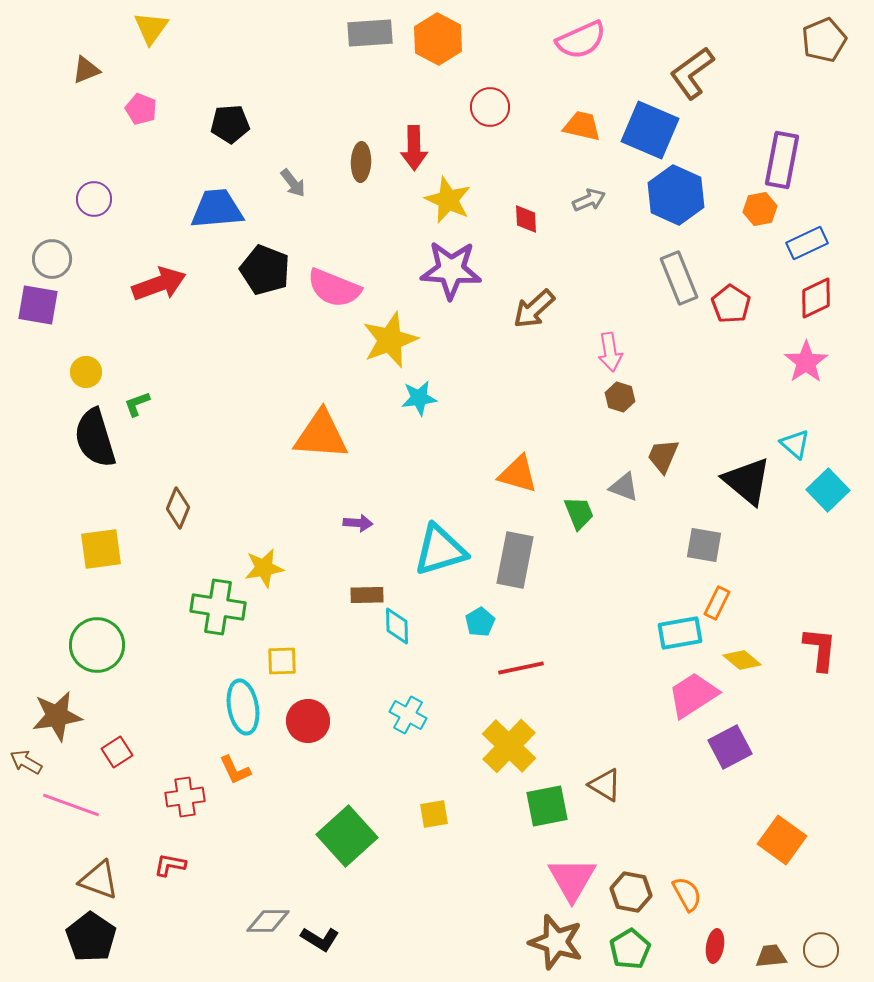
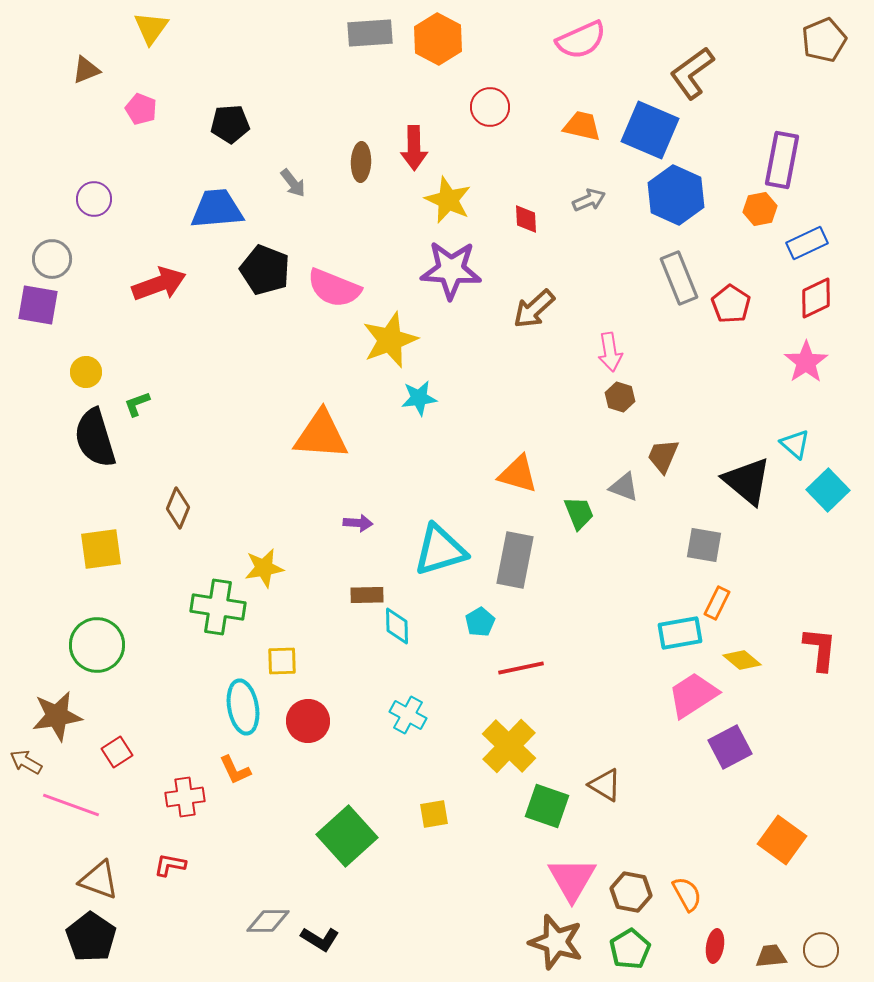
green square at (547, 806): rotated 30 degrees clockwise
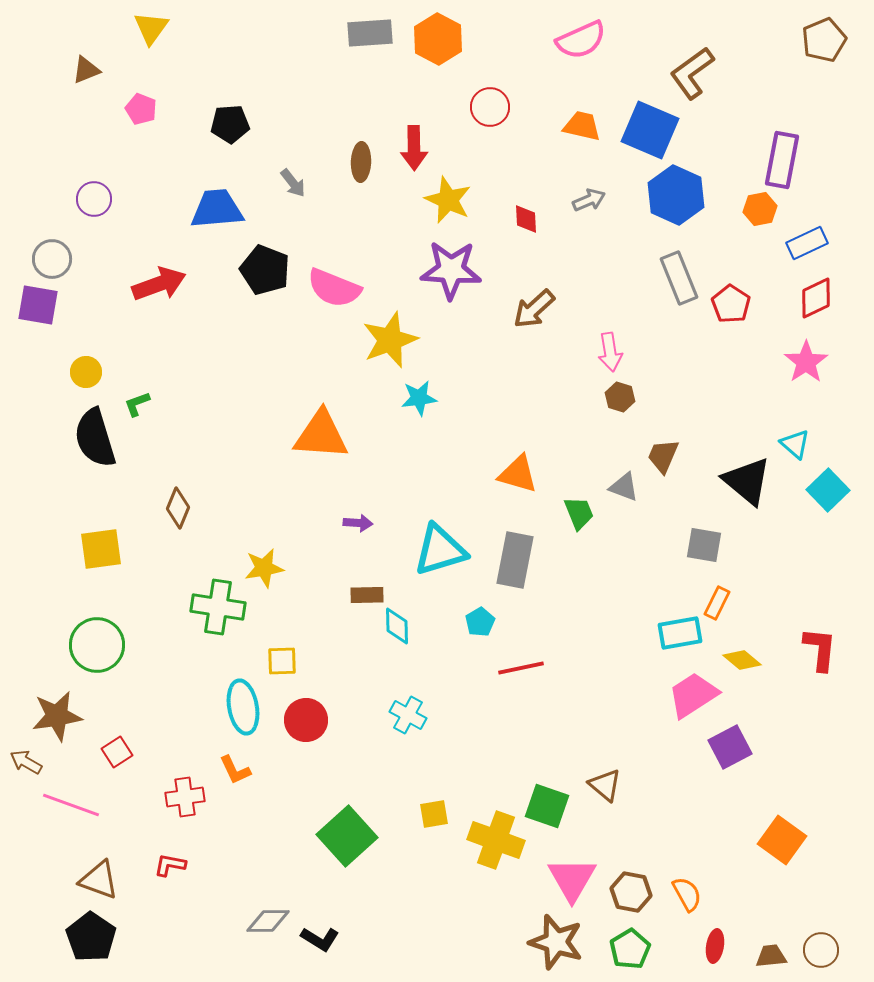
red circle at (308, 721): moved 2 px left, 1 px up
yellow cross at (509, 746): moved 13 px left, 94 px down; rotated 24 degrees counterclockwise
brown triangle at (605, 785): rotated 9 degrees clockwise
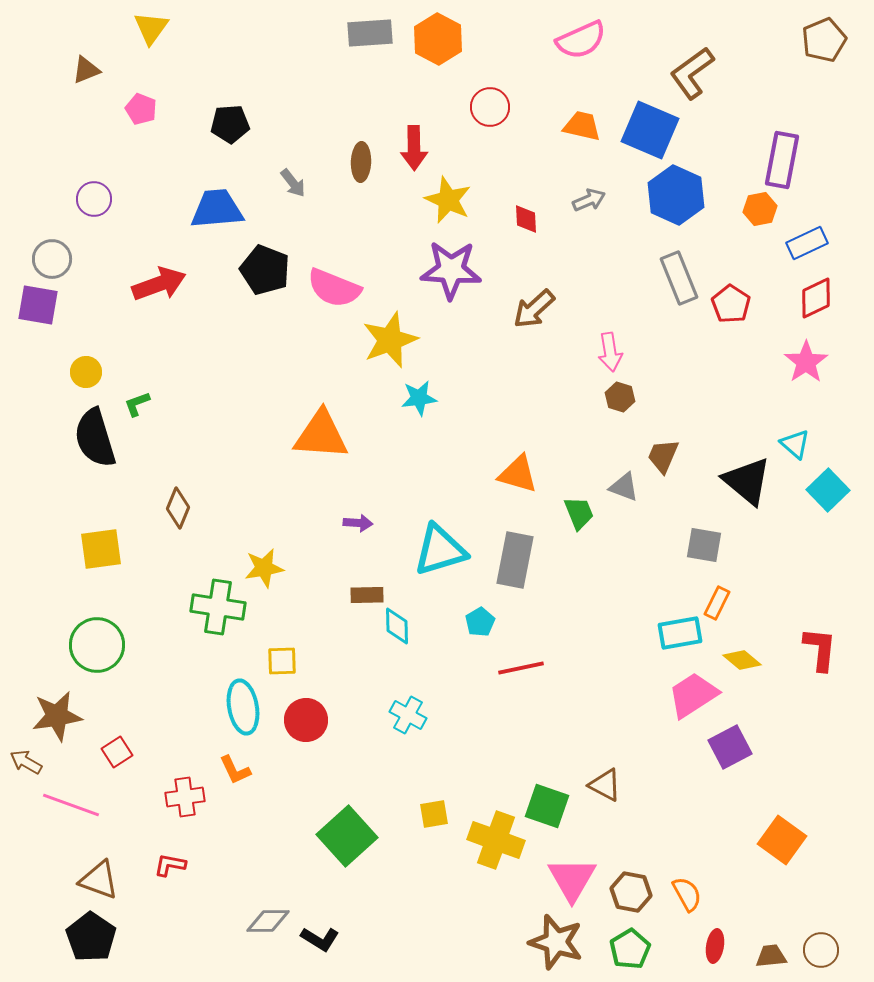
brown triangle at (605, 785): rotated 12 degrees counterclockwise
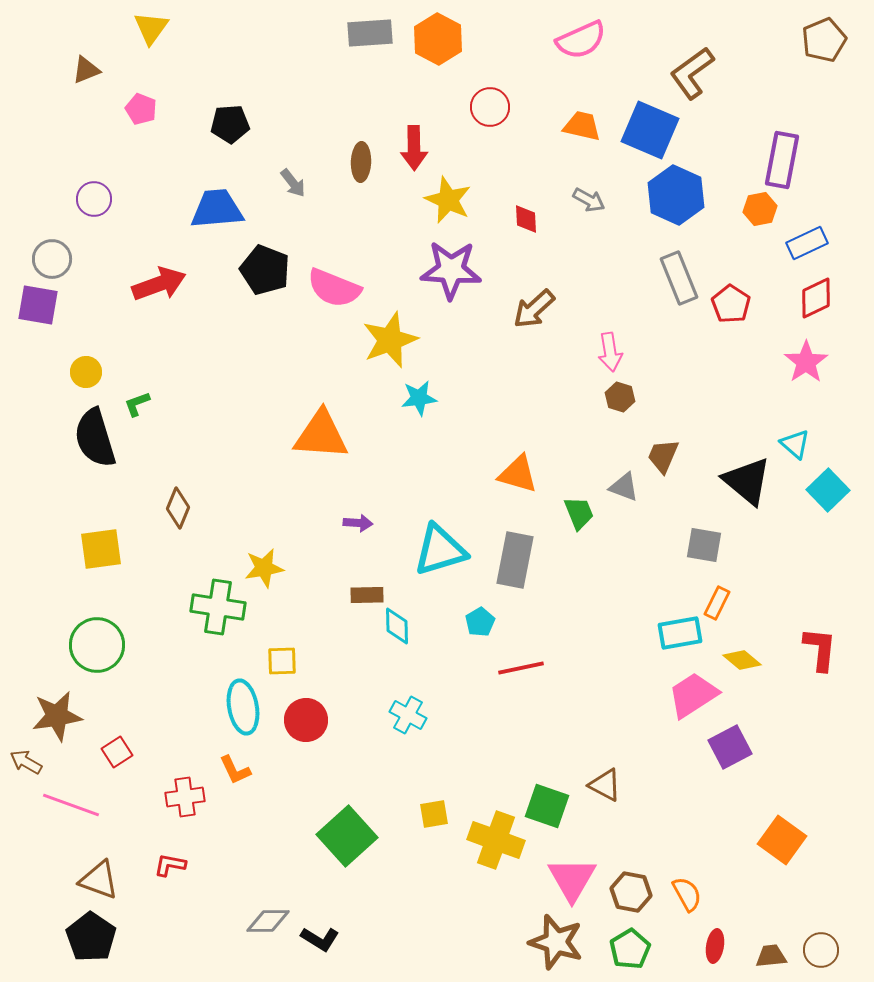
gray arrow at (589, 200): rotated 52 degrees clockwise
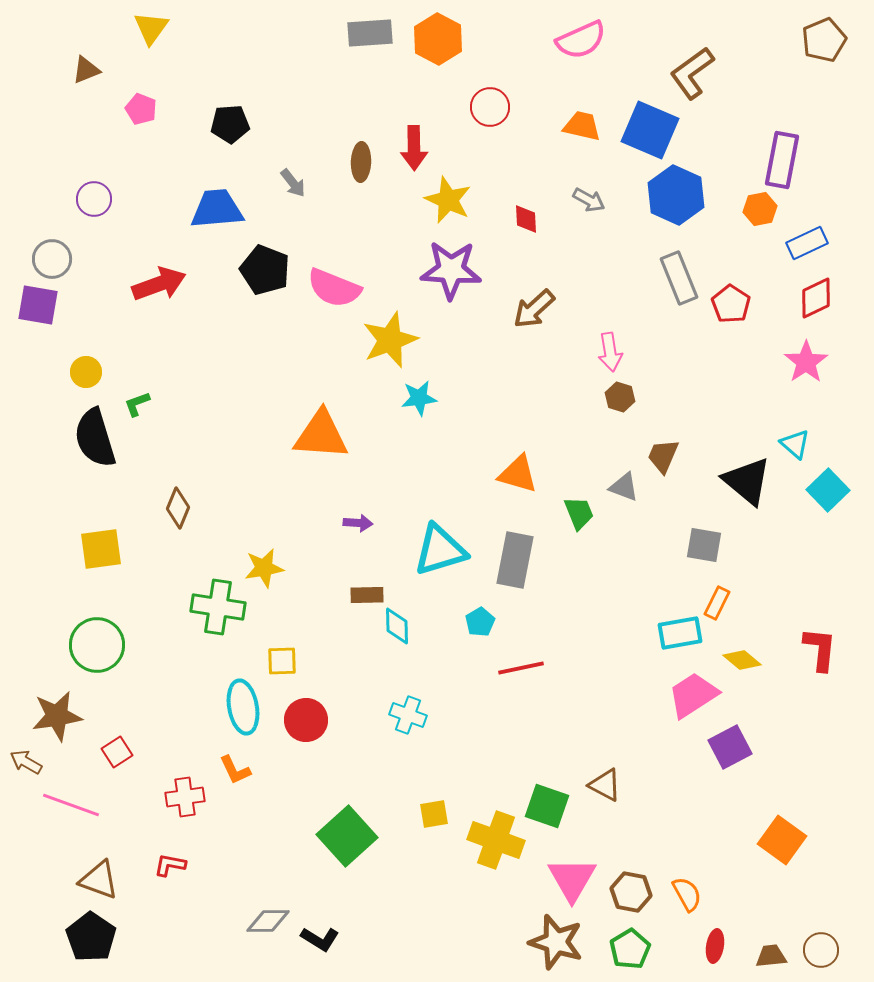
cyan cross at (408, 715): rotated 9 degrees counterclockwise
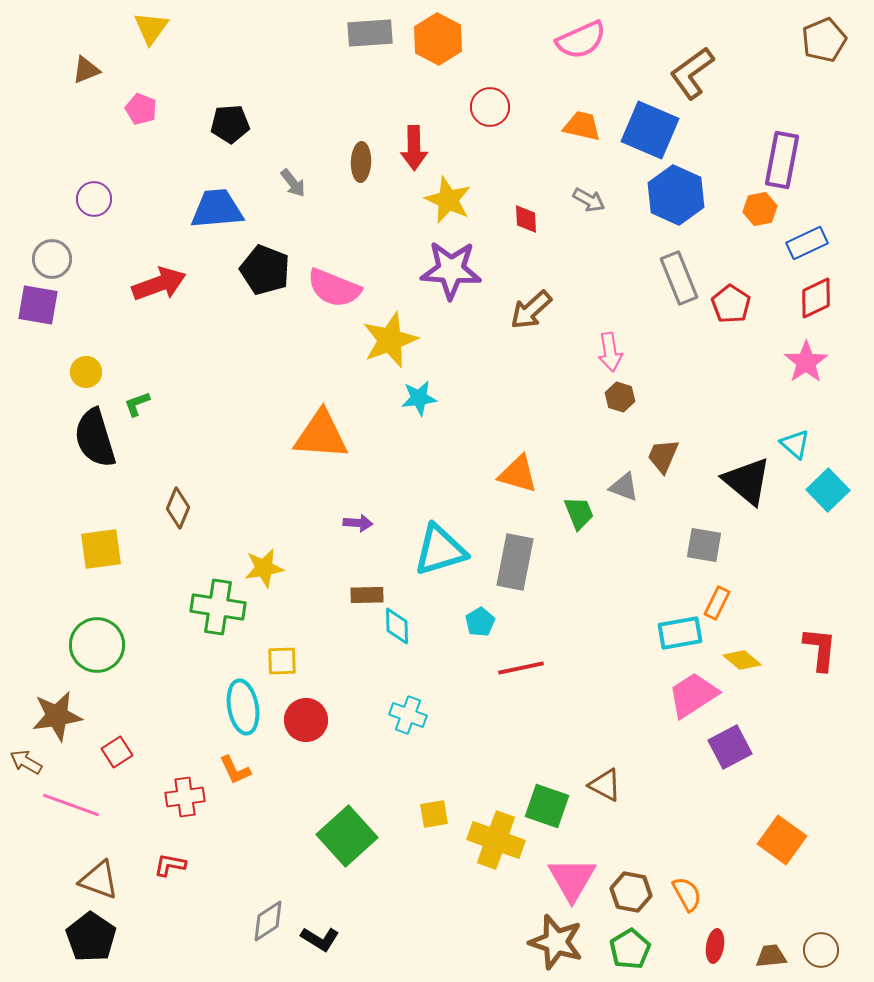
brown arrow at (534, 309): moved 3 px left, 1 px down
gray rectangle at (515, 560): moved 2 px down
gray diamond at (268, 921): rotated 33 degrees counterclockwise
